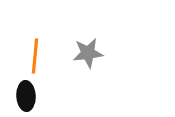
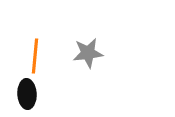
black ellipse: moved 1 px right, 2 px up
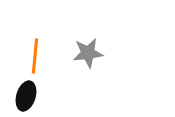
black ellipse: moved 1 px left, 2 px down; rotated 20 degrees clockwise
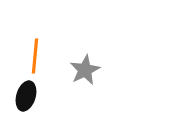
gray star: moved 3 px left, 17 px down; rotated 20 degrees counterclockwise
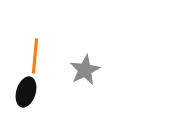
black ellipse: moved 4 px up
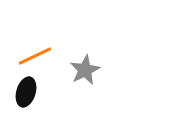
orange line: rotated 60 degrees clockwise
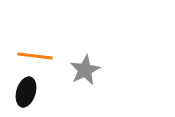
orange line: rotated 32 degrees clockwise
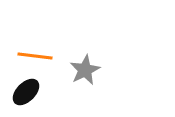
black ellipse: rotated 28 degrees clockwise
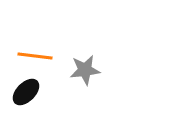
gray star: rotated 20 degrees clockwise
